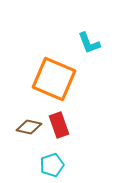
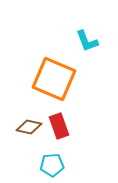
cyan L-shape: moved 2 px left, 2 px up
red rectangle: moved 1 px down
cyan pentagon: rotated 15 degrees clockwise
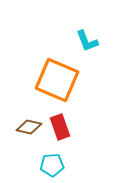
orange square: moved 3 px right, 1 px down
red rectangle: moved 1 px right, 1 px down
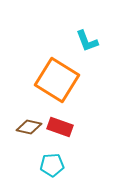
orange square: rotated 9 degrees clockwise
red rectangle: rotated 50 degrees counterclockwise
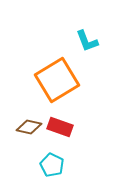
orange square: rotated 27 degrees clockwise
cyan pentagon: rotated 30 degrees clockwise
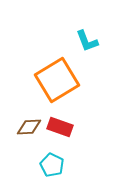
brown diamond: rotated 15 degrees counterclockwise
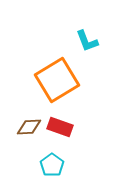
cyan pentagon: rotated 10 degrees clockwise
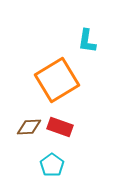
cyan L-shape: rotated 30 degrees clockwise
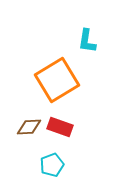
cyan pentagon: rotated 15 degrees clockwise
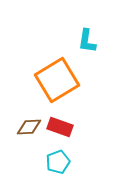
cyan pentagon: moved 6 px right, 3 px up
